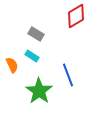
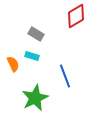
cyan rectangle: rotated 16 degrees counterclockwise
orange semicircle: moved 1 px right, 1 px up
blue line: moved 3 px left, 1 px down
green star: moved 4 px left, 7 px down; rotated 12 degrees clockwise
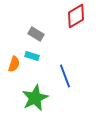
orange semicircle: moved 1 px right; rotated 42 degrees clockwise
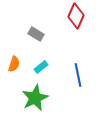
red diamond: rotated 35 degrees counterclockwise
cyan rectangle: moved 9 px right, 11 px down; rotated 56 degrees counterclockwise
blue line: moved 13 px right, 1 px up; rotated 10 degrees clockwise
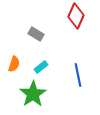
green star: moved 2 px left, 4 px up; rotated 8 degrees counterclockwise
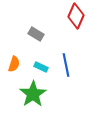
cyan rectangle: rotated 64 degrees clockwise
blue line: moved 12 px left, 10 px up
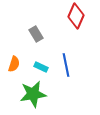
gray rectangle: rotated 28 degrees clockwise
green star: rotated 24 degrees clockwise
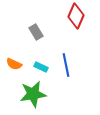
gray rectangle: moved 2 px up
orange semicircle: rotated 98 degrees clockwise
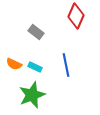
gray rectangle: rotated 21 degrees counterclockwise
cyan rectangle: moved 6 px left
green star: moved 1 px left, 1 px down; rotated 12 degrees counterclockwise
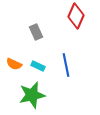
gray rectangle: rotated 28 degrees clockwise
cyan rectangle: moved 3 px right, 1 px up
green star: rotated 8 degrees clockwise
